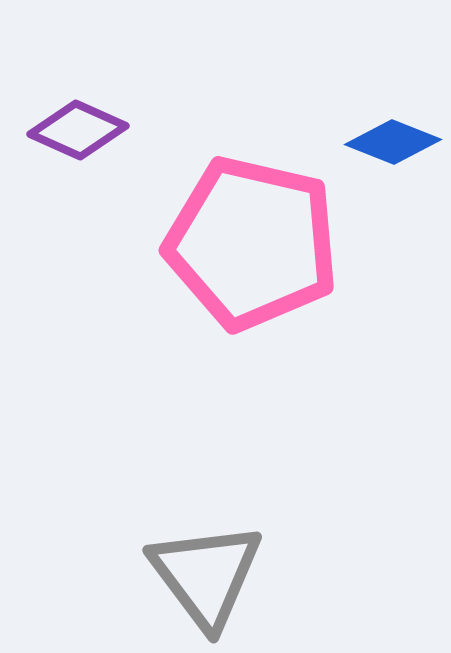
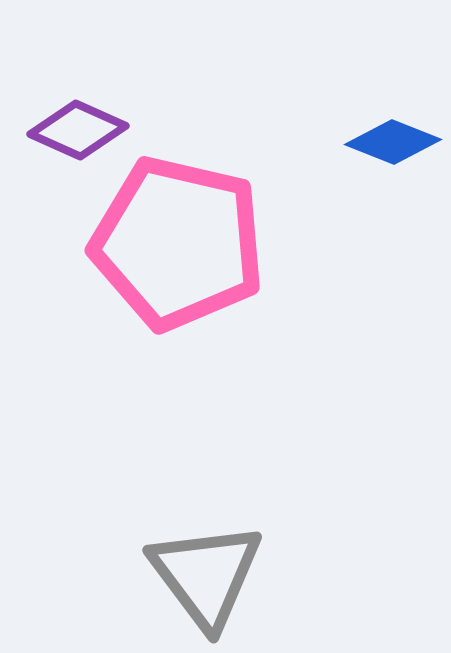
pink pentagon: moved 74 px left
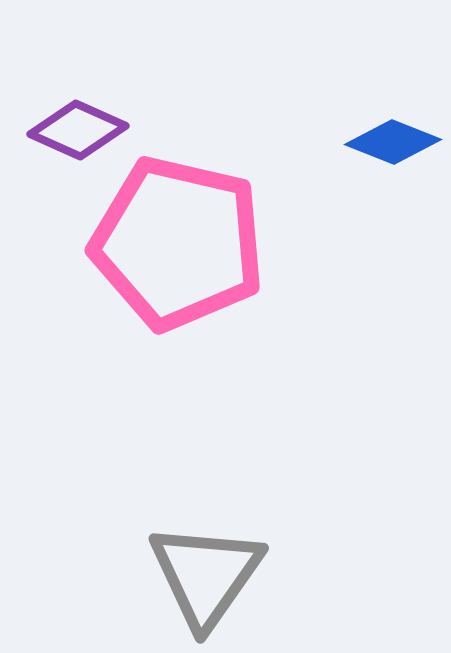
gray triangle: rotated 12 degrees clockwise
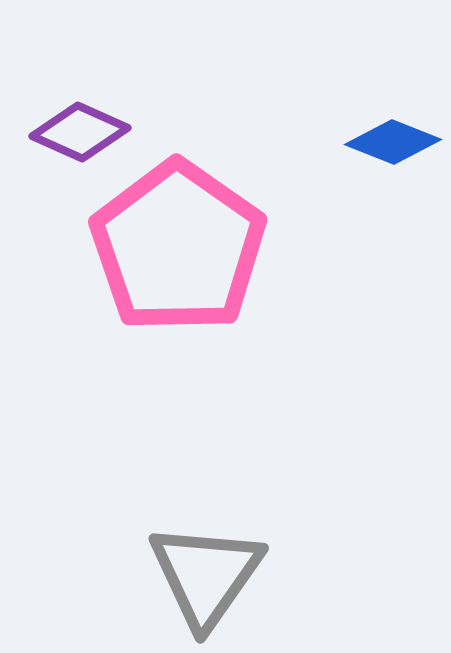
purple diamond: moved 2 px right, 2 px down
pink pentagon: moved 4 px down; rotated 22 degrees clockwise
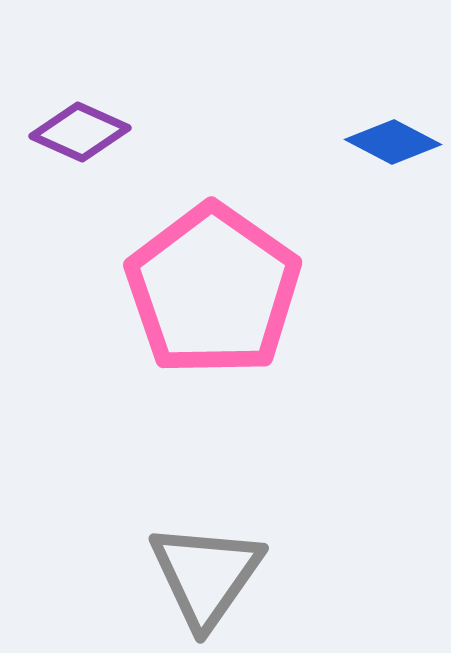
blue diamond: rotated 6 degrees clockwise
pink pentagon: moved 35 px right, 43 px down
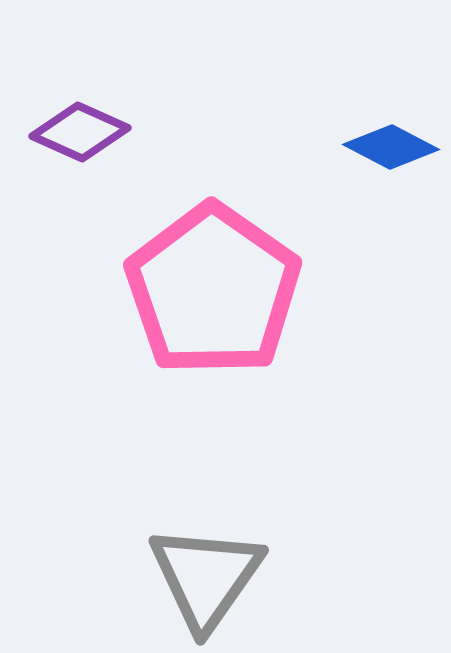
blue diamond: moved 2 px left, 5 px down
gray triangle: moved 2 px down
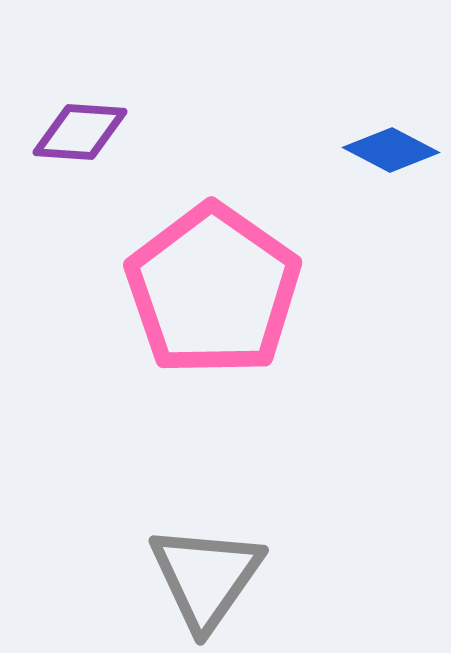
purple diamond: rotated 20 degrees counterclockwise
blue diamond: moved 3 px down
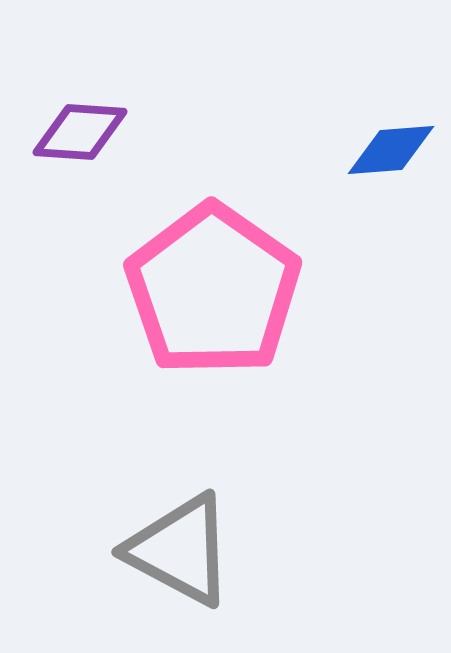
blue diamond: rotated 32 degrees counterclockwise
gray triangle: moved 26 px left, 27 px up; rotated 37 degrees counterclockwise
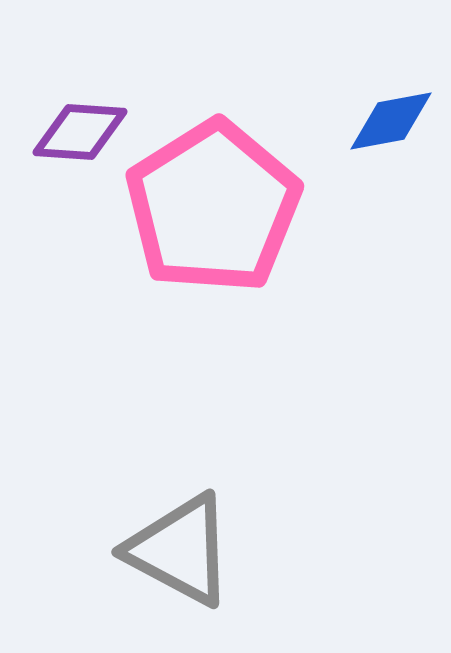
blue diamond: moved 29 px up; rotated 6 degrees counterclockwise
pink pentagon: moved 83 px up; rotated 5 degrees clockwise
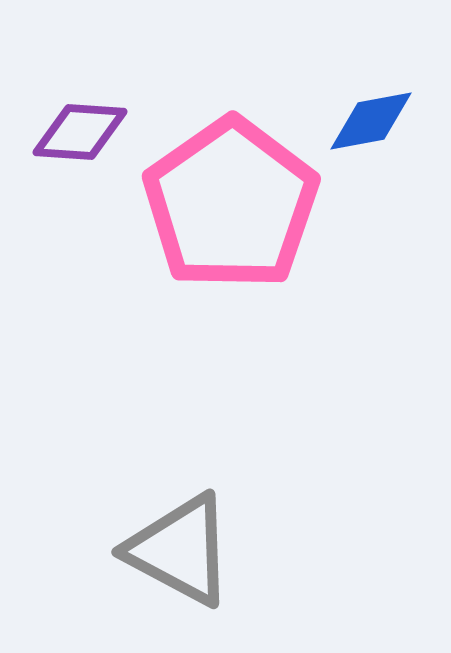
blue diamond: moved 20 px left
pink pentagon: moved 18 px right, 3 px up; rotated 3 degrees counterclockwise
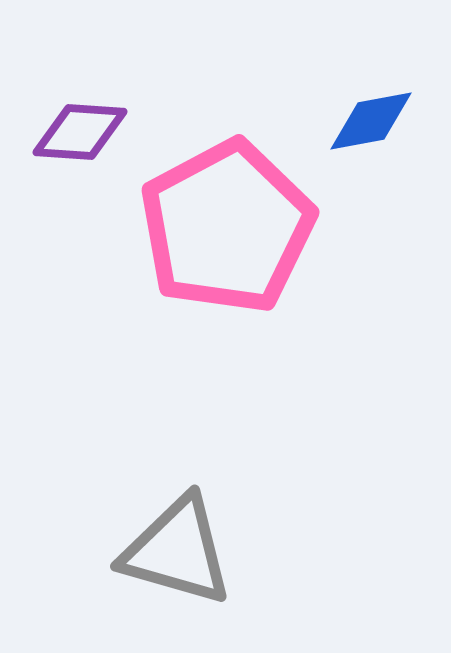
pink pentagon: moved 4 px left, 23 px down; rotated 7 degrees clockwise
gray triangle: moved 3 px left, 1 px down; rotated 12 degrees counterclockwise
